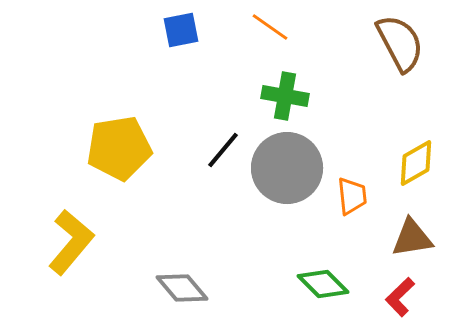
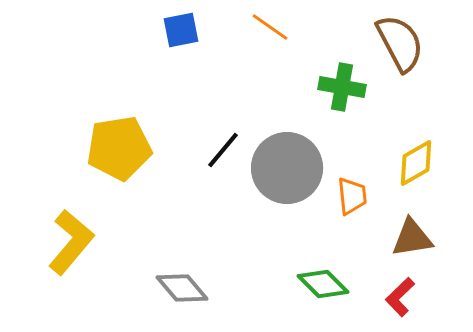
green cross: moved 57 px right, 9 px up
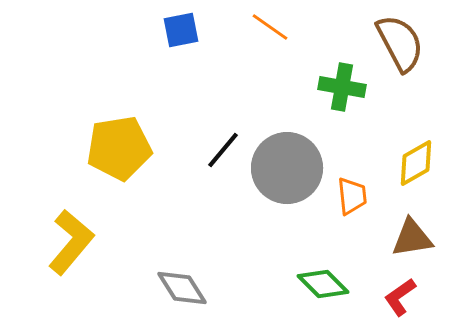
gray diamond: rotated 8 degrees clockwise
red L-shape: rotated 9 degrees clockwise
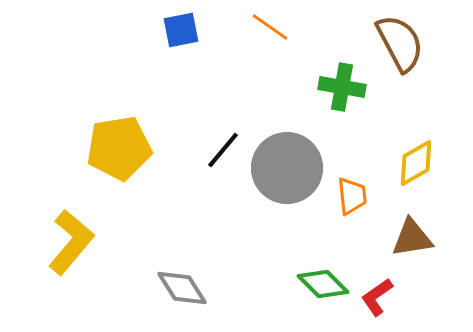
red L-shape: moved 23 px left
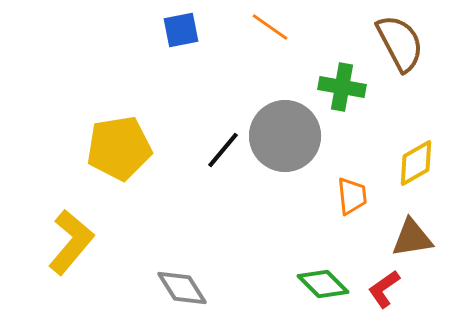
gray circle: moved 2 px left, 32 px up
red L-shape: moved 7 px right, 8 px up
